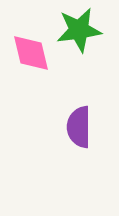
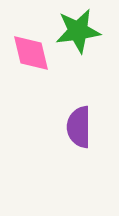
green star: moved 1 px left, 1 px down
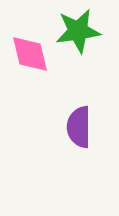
pink diamond: moved 1 px left, 1 px down
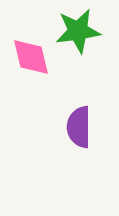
pink diamond: moved 1 px right, 3 px down
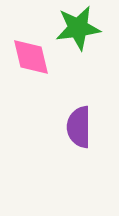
green star: moved 3 px up
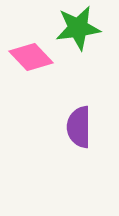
pink diamond: rotated 30 degrees counterclockwise
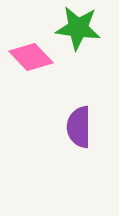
green star: rotated 15 degrees clockwise
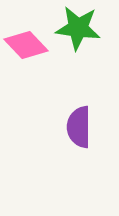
pink diamond: moved 5 px left, 12 px up
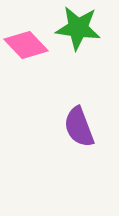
purple semicircle: rotated 21 degrees counterclockwise
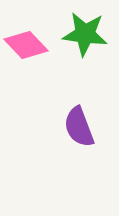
green star: moved 7 px right, 6 px down
